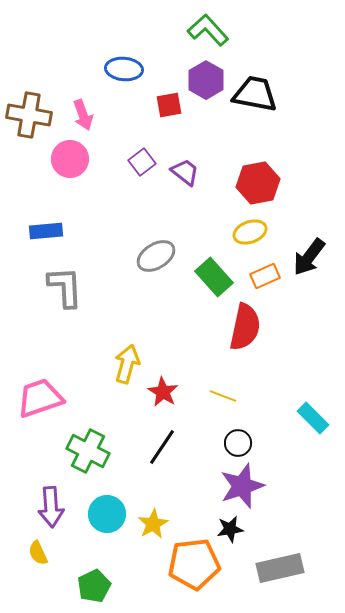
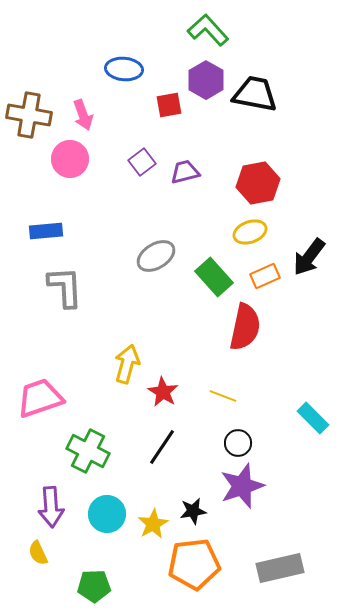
purple trapezoid: rotated 52 degrees counterclockwise
black star: moved 37 px left, 18 px up
green pentagon: rotated 24 degrees clockwise
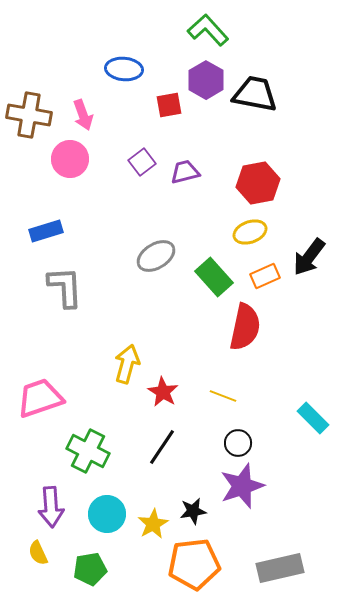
blue rectangle: rotated 12 degrees counterclockwise
green pentagon: moved 4 px left, 17 px up; rotated 8 degrees counterclockwise
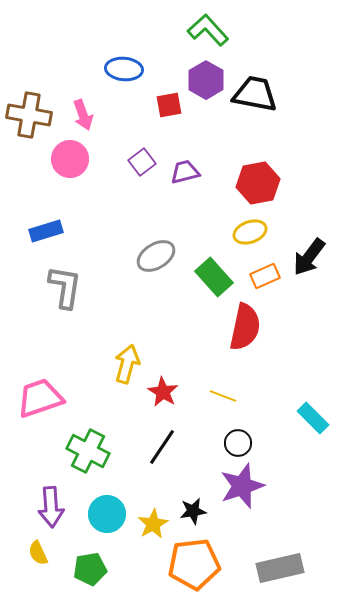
gray L-shape: rotated 12 degrees clockwise
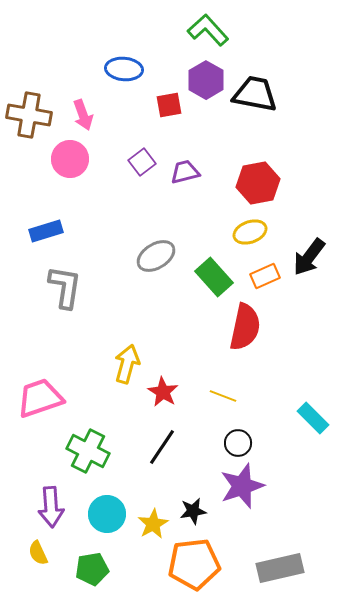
green pentagon: moved 2 px right
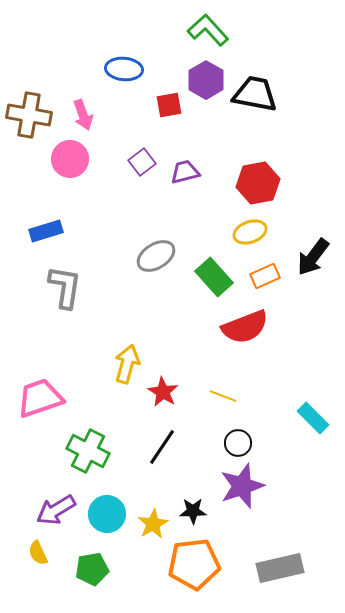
black arrow: moved 4 px right
red semicircle: rotated 57 degrees clockwise
purple arrow: moved 5 px right, 3 px down; rotated 63 degrees clockwise
black star: rotated 8 degrees clockwise
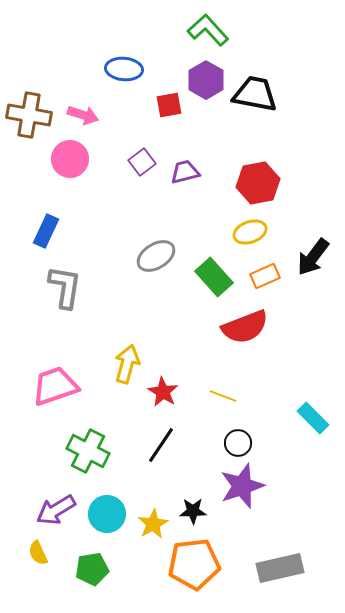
pink arrow: rotated 52 degrees counterclockwise
blue rectangle: rotated 48 degrees counterclockwise
pink trapezoid: moved 15 px right, 12 px up
black line: moved 1 px left, 2 px up
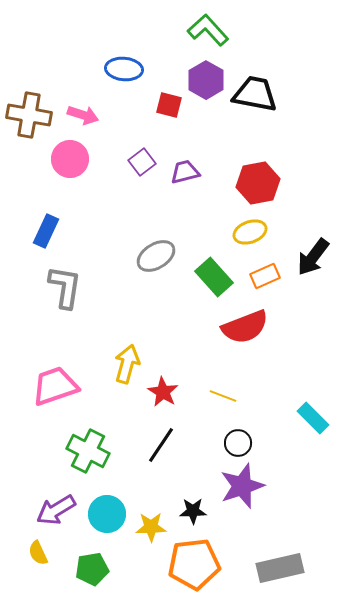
red square: rotated 24 degrees clockwise
yellow star: moved 2 px left, 3 px down; rotated 28 degrees clockwise
